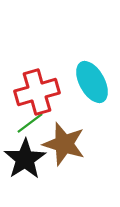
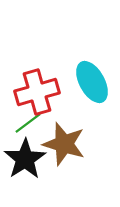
green line: moved 2 px left
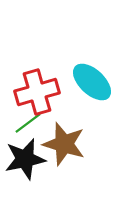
cyan ellipse: rotated 18 degrees counterclockwise
black star: rotated 21 degrees clockwise
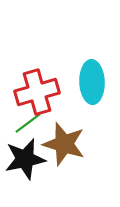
cyan ellipse: rotated 45 degrees clockwise
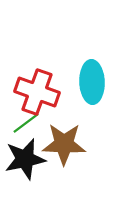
red cross: rotated 36 degrees clockwise
green line: moved 2 px left
brown star: rotated 15 degrees counterclockwise
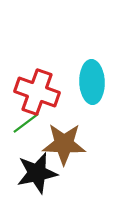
black star: moved 12 px right, 14 px down
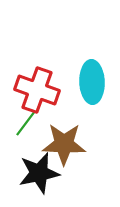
red cross: moved 2 px up
green line: rotated 16 degrees counterclockwise
black star: moved 2 px right
